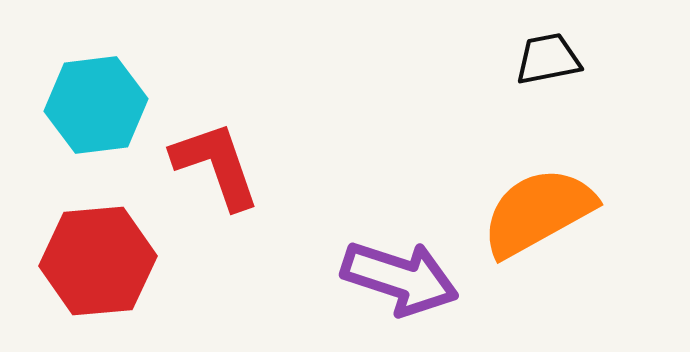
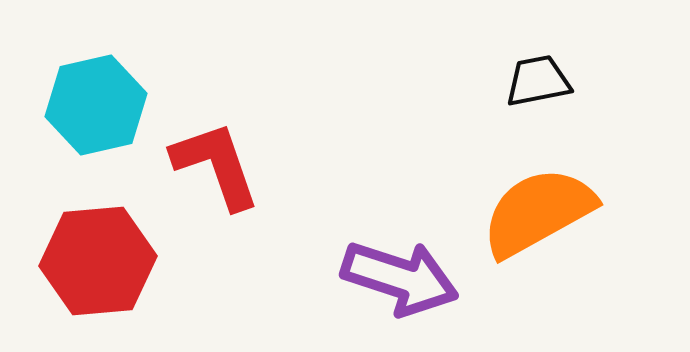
black trapezoid: moved 10 px left, 22 px down
cyan hexagon: rotated 6 degrees counterclockwise
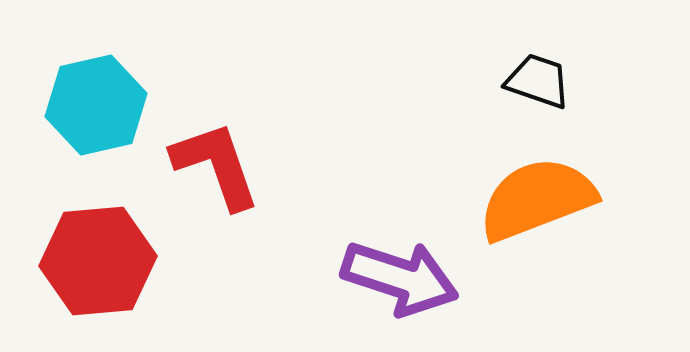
black trapezoid: rotated 30 degrees clockwise
orange semicircle: moved 1 px left, 13 px up; rotated 8 degrees clockwise
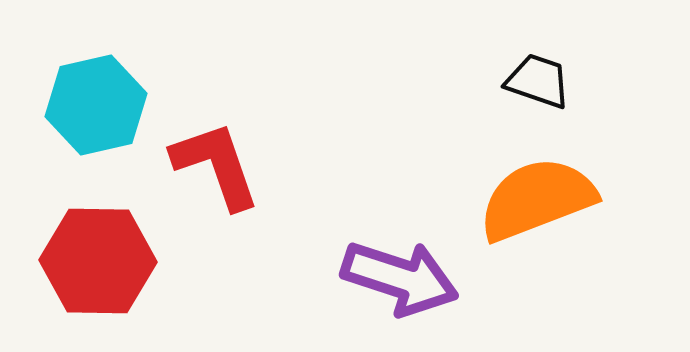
red hexagon: rotated 6 degrees clockwise
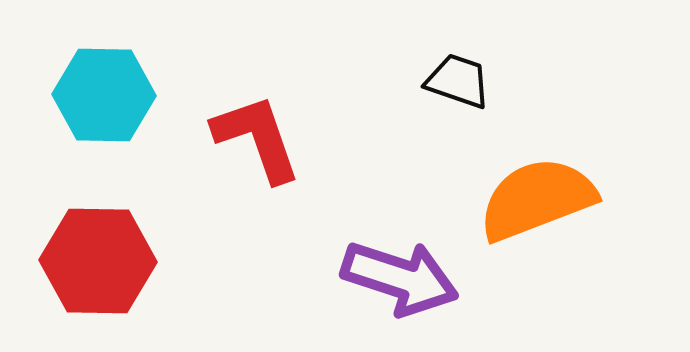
black trapezoid: moved 80 px left
cyan hexagon: moved 8 px right, 10 px up; rotated 14 degrees clockwise
red L-shape: moved 41 px right, 27 px up
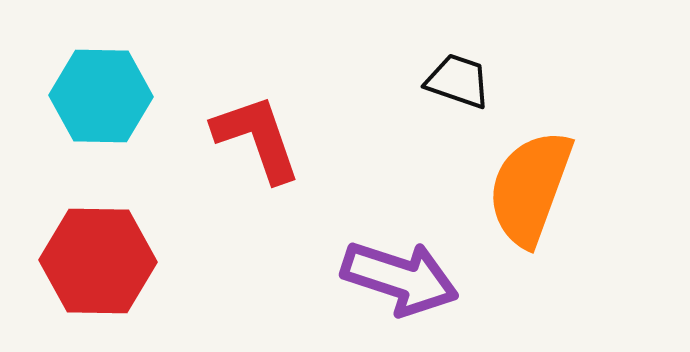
cyan hexagon: moved 3 px left, 1 px down
orange semicircle: moved 7 px left, 11 px up; rotated 49 degrees counterclockwise
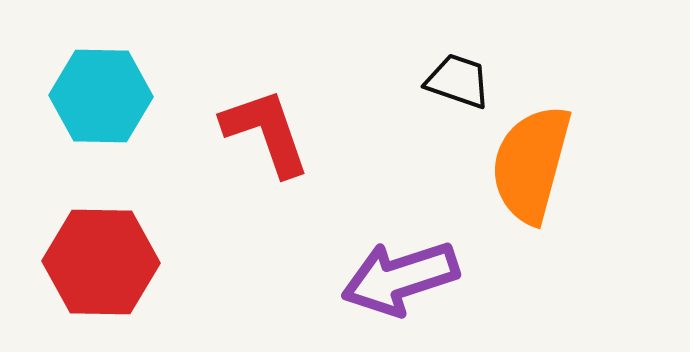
red L-shape: moved 9 px right, 6 px up
orange semicircle: moved 1 px right, 24 px up; rotated 5 degrees counterclockwise
red hexagon: moved 3 px right, 1 px down
purple arrow: rotated 144 degrees clockwise
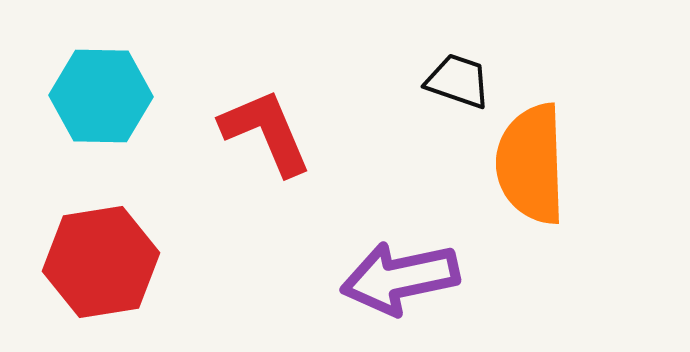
red L-shape: rotated 4 degrees counterclockwise
orange semicircle: rotated 17 degrees counterclockwise
red hexagon: rotated 10 degrees counterclockwise
purple arrow: rotated 6 degrees clockwise
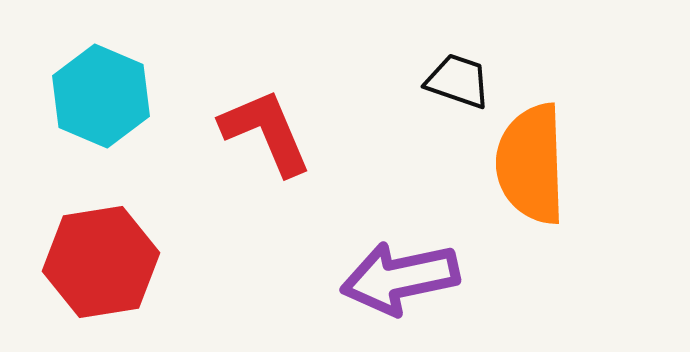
cyan hexagon: rotated 22 degrees clockwise
